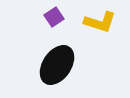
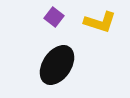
purple square: rotated 18 degrees counterclockwise
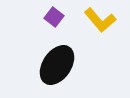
yellow L-shape: moved 2 px up; rotated 32 degrees clockwise
